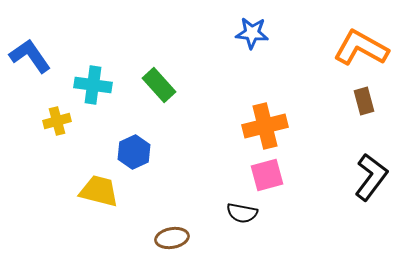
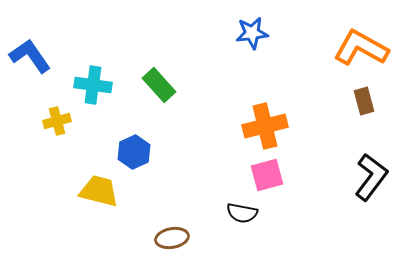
blue star: rotated 12 degrees counterclockwise
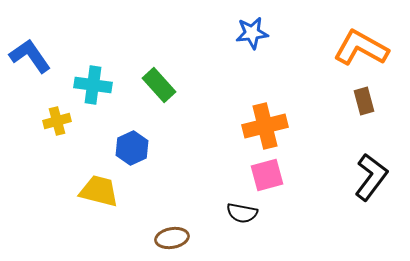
blue hexagon: moved 2 px left, 4 px up
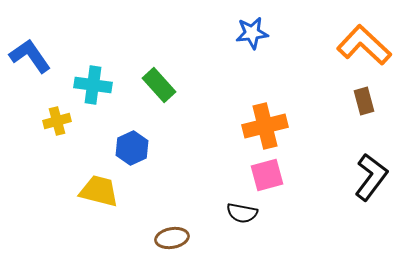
orange L-shape: moved 3 px right, 3 px up; rotated 14 degrees clockwise
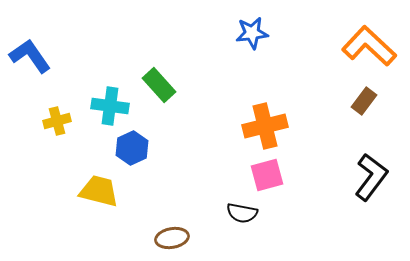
orange L-shape: moved 5 px right, 1 px down
cyan cross: moved 17 px right, 21 px down
brown rectangle: rotated 52 degrees clockwise
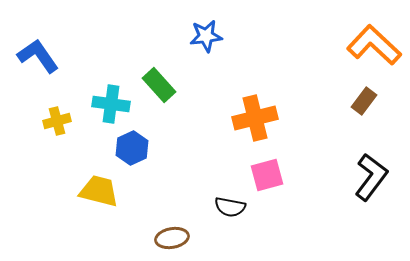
blue star: moved 46 px left, 3 px down
orange L-shape: moved 5 px right, 1 px up
blue L-shape: moved 8 px right
cyan cross: moved 1 px right, 2 px up
orange cross: moved 10 px left, 8 px up
black semicircle: moved 12 px left, 6 px up
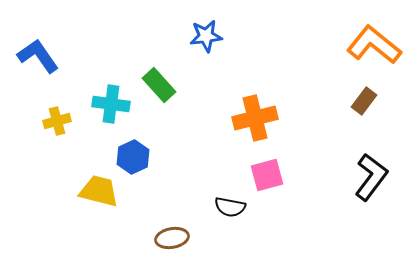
orange L-shape: rotated 4 degrees counterclockwise
blue hexagon: moved 1 px right, 9 px down
